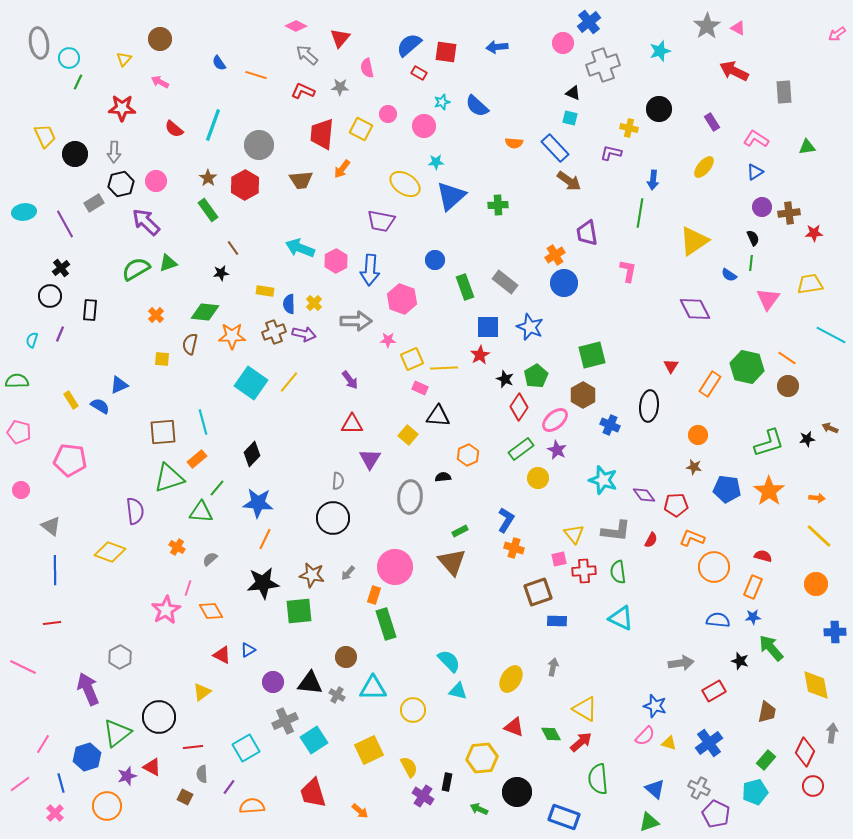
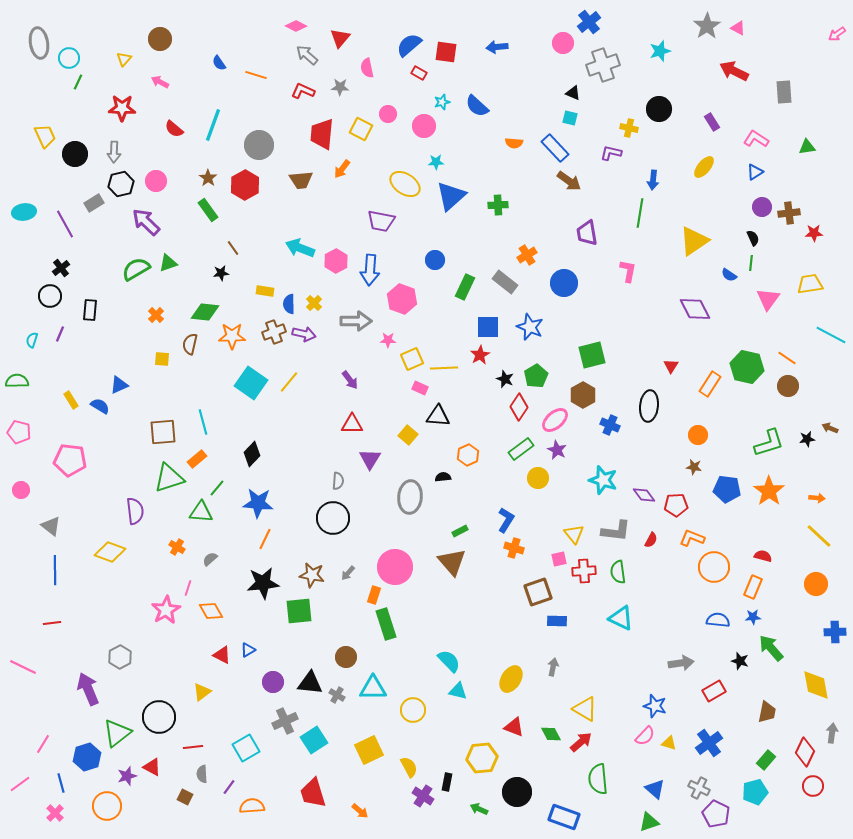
orange cross at (555, 255): moved 28 px left
green rectangle at (465, 287): rotated 45 degrees clockwise
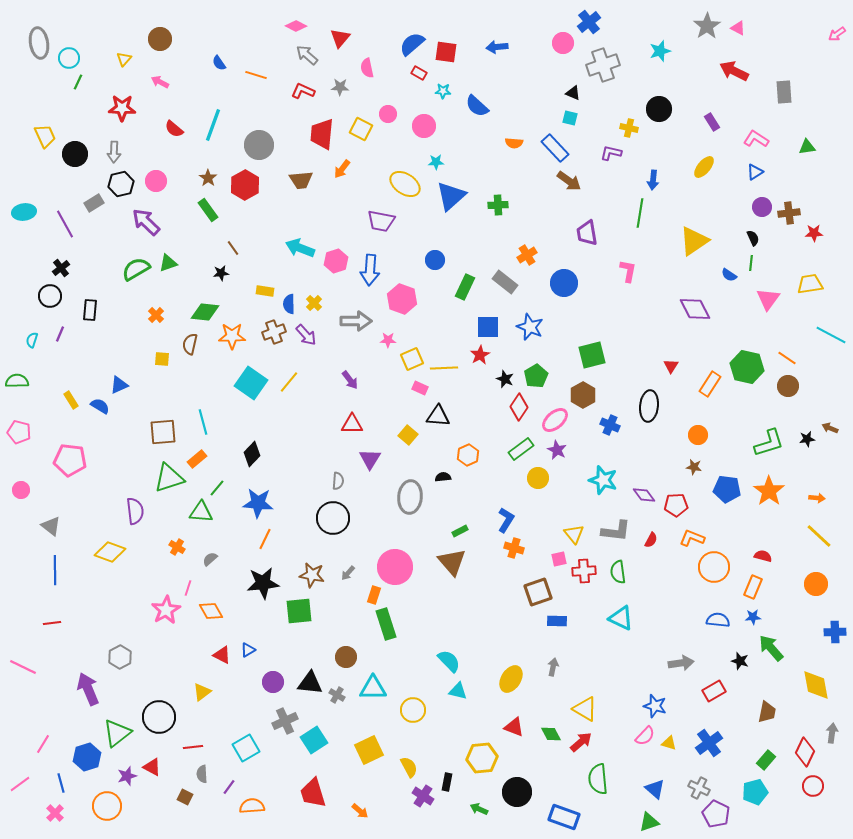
blue semicircle at (409, 45): moved 3 px right, 1 px up
cyan star at (442, 102): moved 1 px right, 11 px up; rotated 21 degrees clockwise
pink hexagon at (336, 261): rotated 10 degrees clockwise
purple arrow at (304, 334): moved 2 px right, 1 px down; rotated 35 degrees clockwise
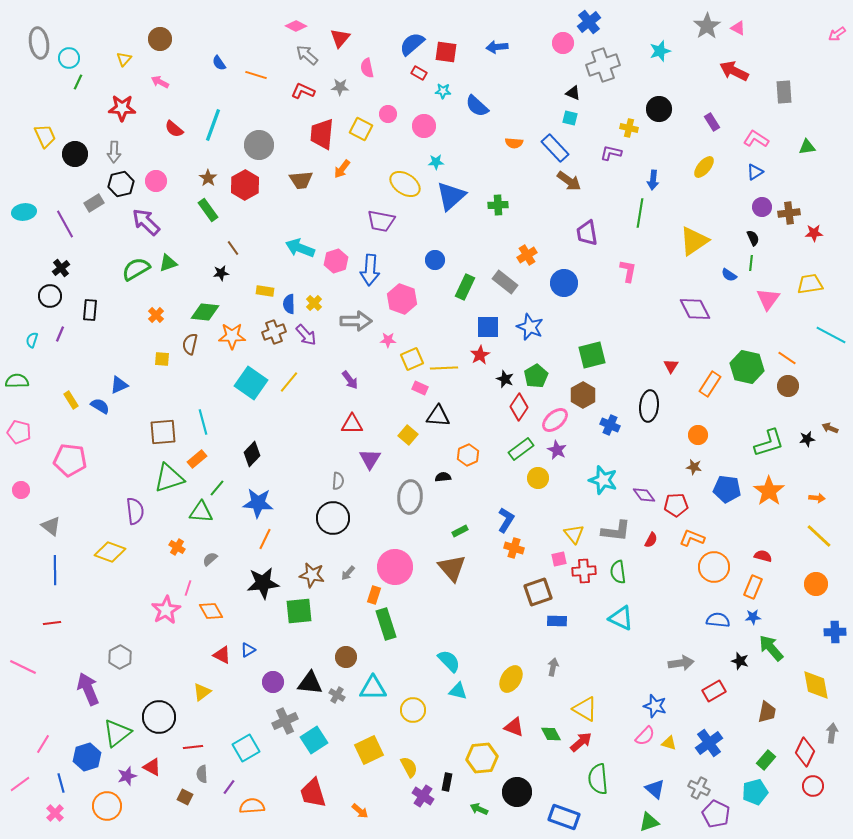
brown triangle at (452, 562): moved 6 px down
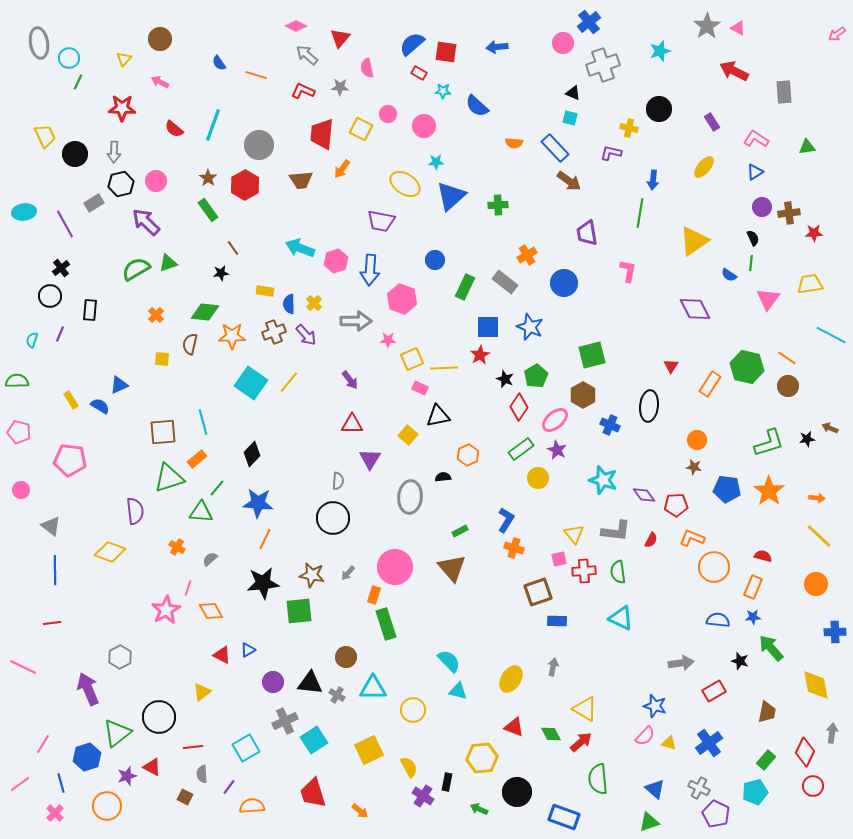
black triangle at (438, 416): rotated 15 degrees counterclockwise
orange circle at (698, 435): moved 1 px left, 5 px down
